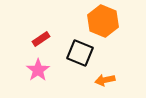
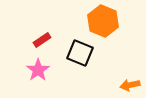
red rectangle: moved 1 px right, 1 px down
orange arrow: moved 25 px right, 5 px down
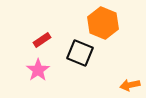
orange hexagon: moved 2 px down
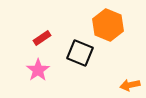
orange hexagon: moved 5 px right, 2 px down
red rectangle: moved 2 px up
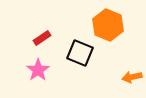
orange arrow: moved 2 px right, 8 px up
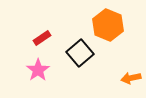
black square: rotated 28 degrees clockwise
orange arrow: moved 1 px left, 1 px down
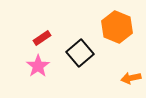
orange hexagon: moved 9 px right, 2 px down
pink star: moved 4 px up
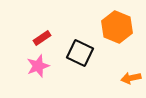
black square: rotated 24 degrees counterclockwise
pink star: rotated 15 degrees clockwise
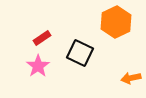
orange hexagon: moved 1 px left, 5 px up; rotated 12 degrees clockwise
pink star: rotated 15 degrees counterclockwise
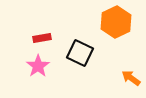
red rectangle: rotated 24 degrees clockwise
orange arrow: rotated 48 degrees clockwise
